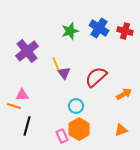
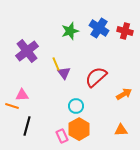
orange line: moved 2 px left
orange triangle: rotated 16 degrees clockwise
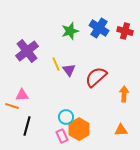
purple triangle: moved 5 px right, 3 px up
orange arrow: rotated 56 degrees counterclockwise
cyan circle: moved 10 px left, 11 px down
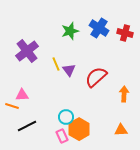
red cross: moved 2 px down
black line: rotated 48 degrees clockwise
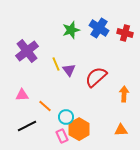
green star: moved 1 px right, 1 px up
orange line: moved 33 px right; rotated 24 degrees clockwise
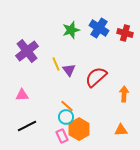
orange line: moved 22 px right
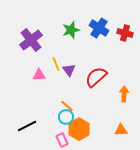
purple cross: moved 4 px right, 11 px up
pink triangle: moved 17 px right, 20 px up
pink rectangle: moved 4 px down
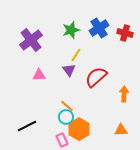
blue cross: rotated 24 degrees clockwise
yellow line: moved 20 px right, 9 px up; rotated 56 degrees clockwise
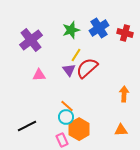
red semicircle: moved 9 px left, 9 px up
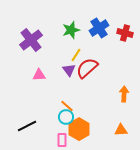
pink rectangle: rotated 24 degrees clockwise
